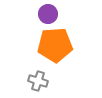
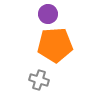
gray cross: moved 1 px right, 1 px up
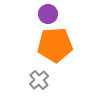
gray cross: rotated 30 degrees clockwise
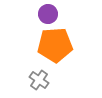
gray cross: rotated 12 degrees counterclockwise
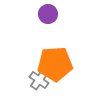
orange pentagon: moved 19 px down
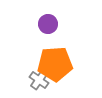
purple circle: moved 10 px down
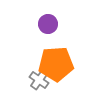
orange pentagon: moved 1 px right
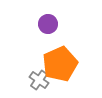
orange pentagon: moved 4 px right; rotated 20 degrees counterclockwise
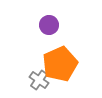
purple circle: moved 1 px right, 1 px down
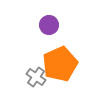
gray cross: moved 3 px left, 3 px up
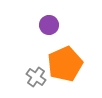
orange pentagon: moved 5 px right
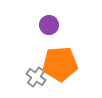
orange pentagon: moved 5 px left; rotated 20 degrees clockwise
